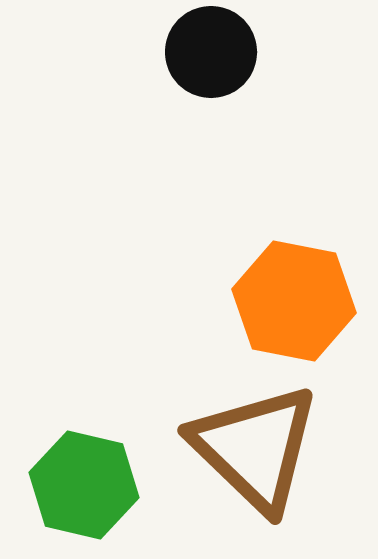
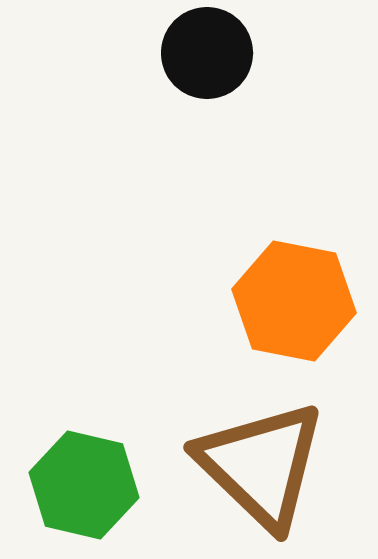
black circle: moved 4 px left, 1 px down
brown triangle: moved 6 px right, 17 px down
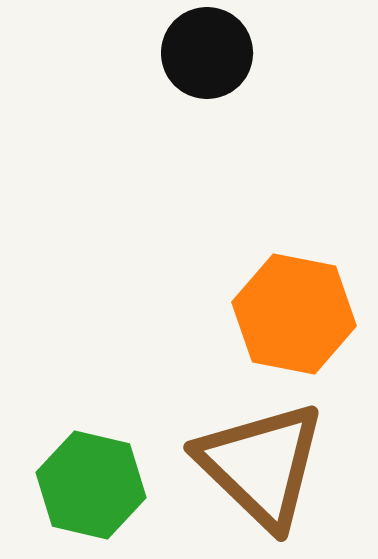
orange hexagon: moved 13 px down
green hexagon: moved 7 px right
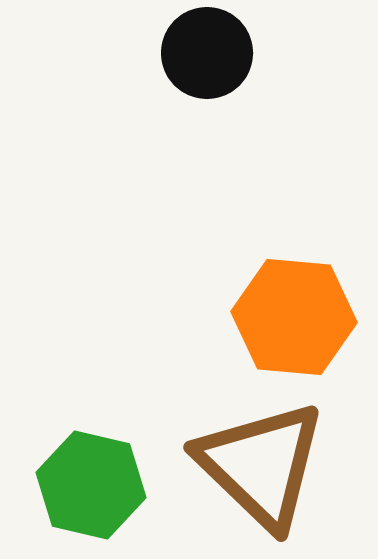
orange hexagon: moved 3 px down; rotated 6 degrees counterclockwise
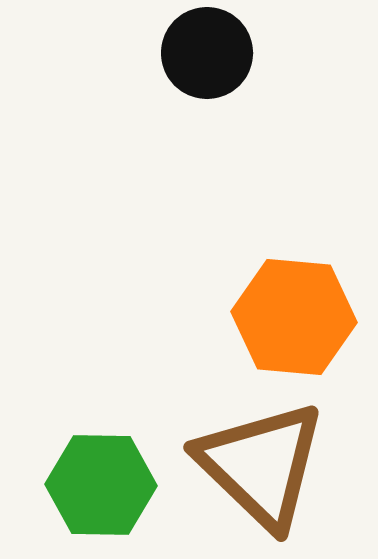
green hexagon: moved 10 px right; rotated 12 degrees counterclockwise
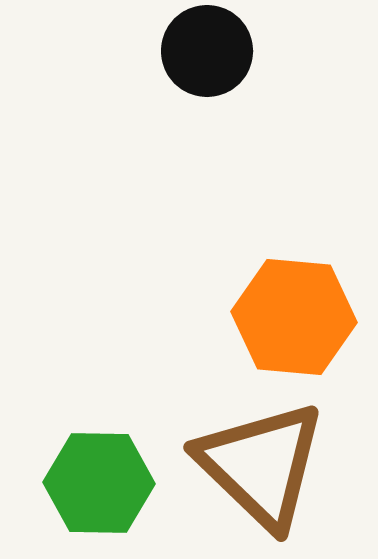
black circle: moved 2 px up
green hexagon: moved 2 px left, 2 px up
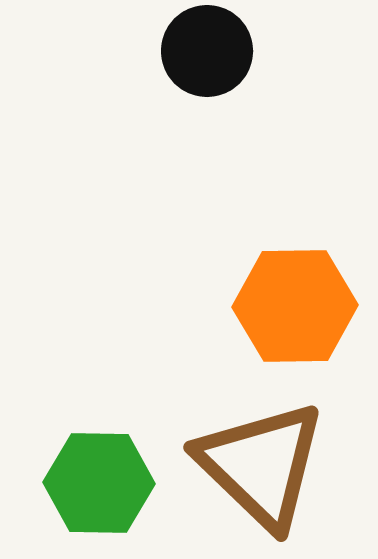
orange hexagon: moved 1 px right, 11 px up; rotated 6 degrees counterclockwise
